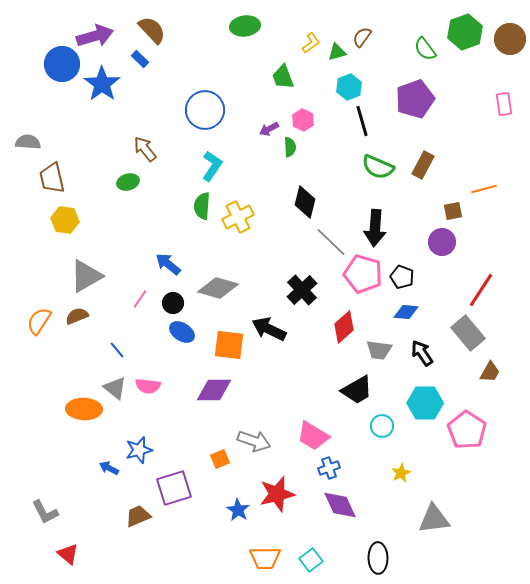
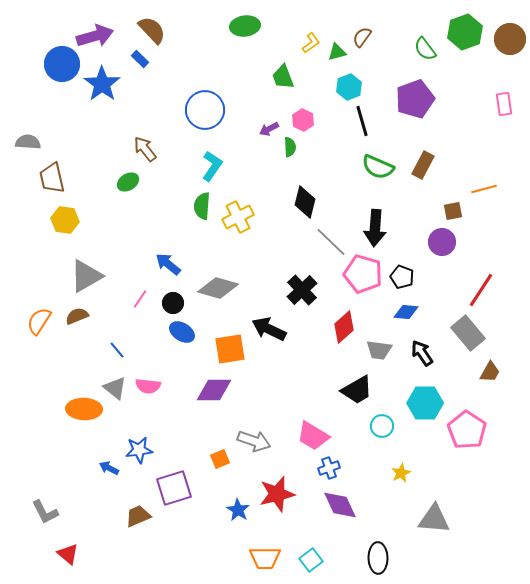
green ellipse at (128, 182): rotated 15 degrees counterclockwise
orange square at (229, 345): moved 1 px right, 4 px down; rotated 16 degrees counterclockwise
blue star at (139, 450): rotated 8 degrees clockwise
gray triangle at (434, 519): rotated 12 degrees clockwise
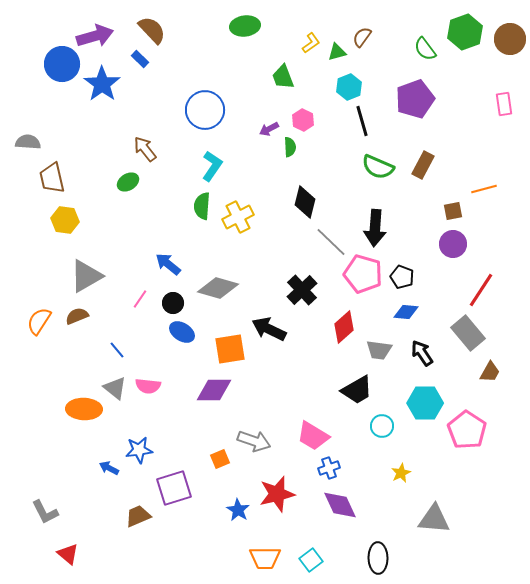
purple circle at (442, 242): moved 11 px right, 2 px down
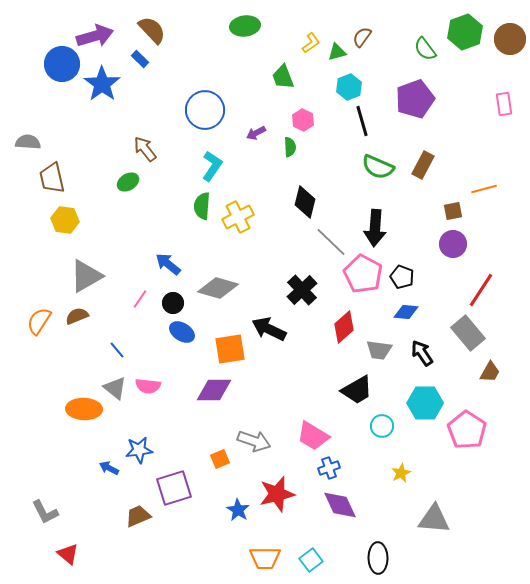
purple arrow at (269, 129): moved 13 px left, 4 px down
pink pentagon at (363, 274): rotated 12 degrees clockwise
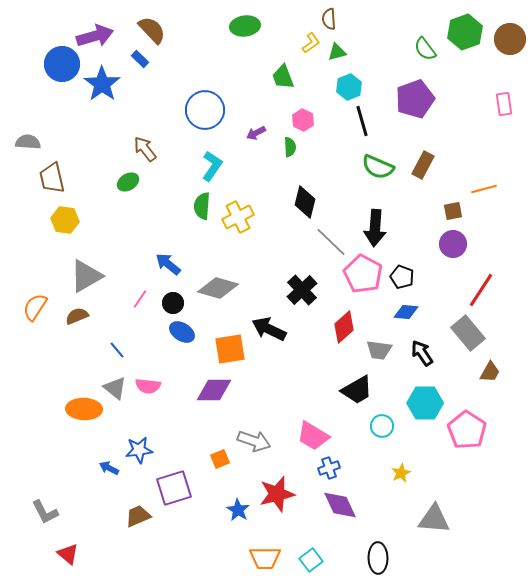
brown semicircle at (362, 37): moved 33 px left, 18 px up; rotated 40 degrees counterclockwise
orange semicircle at (39, 321): moved 4 px left, 14 px up
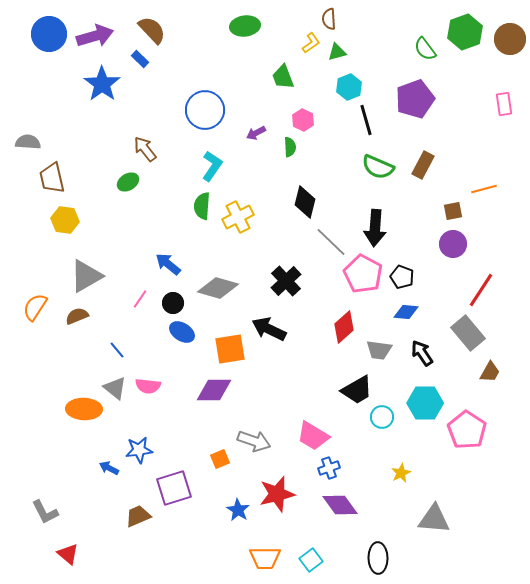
blue circle at (62, 64): moved 13 px left, 30 px up
black line at (362, 121): moved 4 px right, 1 px up
black cross at (302, 290): moved 16 px left, 9 px up
cyan circle at (382, 426): moved 9 px up
purple diamond at (340, 505): rotated 12 degrees counterclockwise
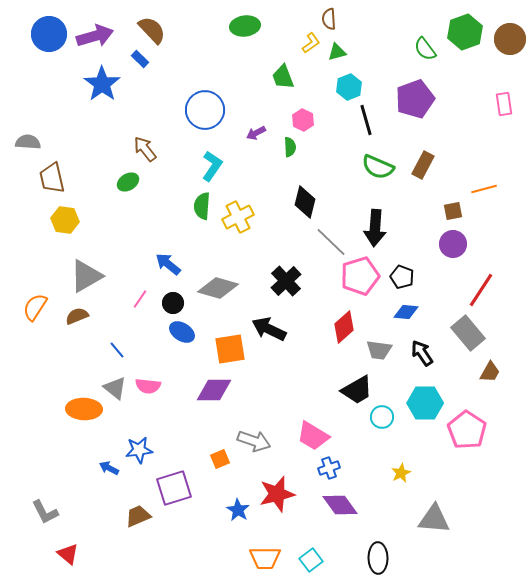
pink pentagon at (363, 274): moved 3 px left, 2 px down; rotated 27 degrees clockwise
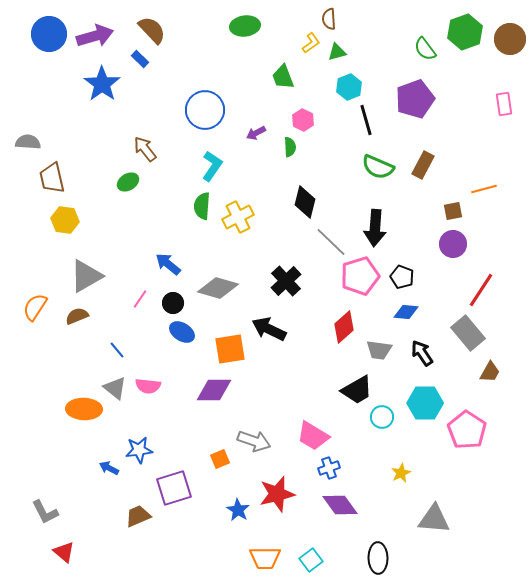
red triangle at (68, 554): moved 4 px left, 2 px up
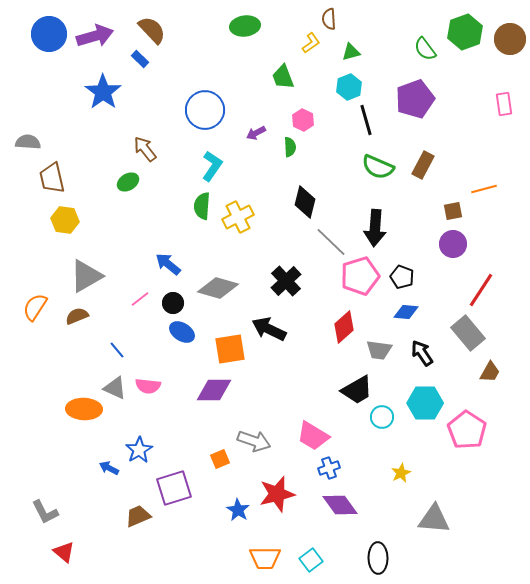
green triangle at (337, 52): moved 14 px right
blue star at (102, 84): moved 1 px right, 8 px down
pink line at (140, 299): rotated 18 degrees clockwise
gray triangle at (115, 388): rotated 15 degrees counterclockwise
blue star at (139, 450): rotated 24 degrees counterclockwise
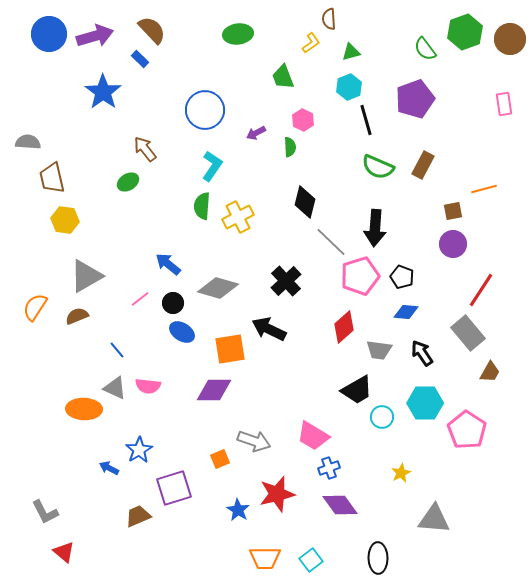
green ellipse at (245, 26): moved 7 px left, 8 px down
